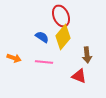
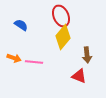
blue semicircle: moved 21 px left, 12 px up
pink line: moved 10 px left
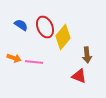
red ellipse: moved 16 px left, 11 px down
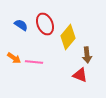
red ellipse: moved 3 px up
yellow diamond: moved 5 px right
orange arrow: rotated 16 degrees clockwise
red triangle: moved 1 px right, 1 px up
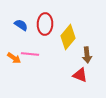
red ellipse: rotated 25 degrees clockwise
pink line: moved 4 px left, 8 px up
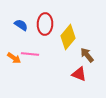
brown arrow: rotated 147 degrees clockwise
red triangle: moved 1 px left, 1 px up
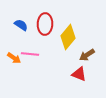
brown arrow: rotated 84 degrees counterclockwise
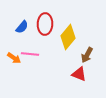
blue semicircle: moved 1 px right, 2 px down; rotated 96 degrees clockwise
brown arrow: rotated 28 degrees counterclockwise
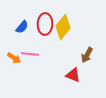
yellow diamond: moved 5 px left, 10 px up
red triangle: moved 6 px left, 1 px down
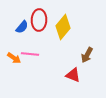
red ellipse: moved 6 px left, 4 px up
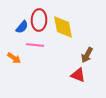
yellow diamond: rotated 50 degrees counterclockwise
pink line: moved 5 px right, 9 px up
red triangle: moved 5 px right
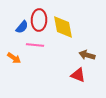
brown arrow: rotated 77 degrees clockwise
